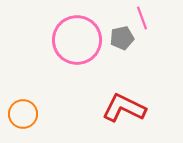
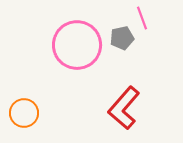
pink circle: moved 5 px down
red L-shape: rotated 75 degrees counterclockwise
orange circle: moved 1 px right, 1 px up
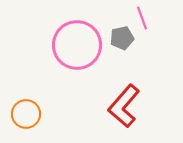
red L-shape: moved 2 px up
orange circle: moved 2 px right, 1 px down
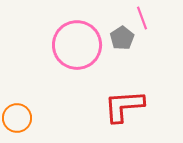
gray pentagon: rotated 20 degrees counterclockwise
red L-shape: rotated 45 degrees clockwise
orange circle: moved 9 px left, 4 px down
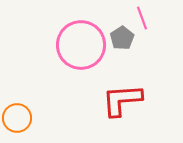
pink circle: moved 4 px right
red L-shape: moved 2 px left, 6 px up
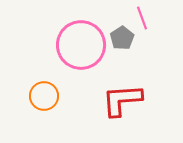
orange circle: moved 27 px right, 22 px up
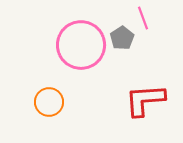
pink line: moved 1 px right
orange circle: moved 5 px right, 6 px down
red L-shape: moved 23 px right
